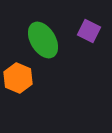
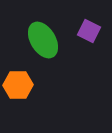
orange hexagon: moved 7 px down; rotated 24 degrees counterclockwise
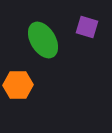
purple square: moved 2 px left, 4 px up; rotated 10 degrees counterclockwise
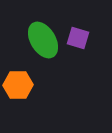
purple square: moved 9 px left, 11 px down
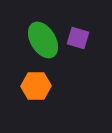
orange hexagon: moved 18 px right, 1 px down
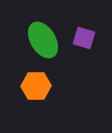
purple square: moved 6 px right
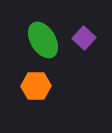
purple square: rotated 25 degrees clockwise
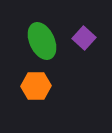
green ellipse: moved 1 px left, 1 px down; rotated 6 degrees clockwise
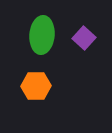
green ellipse: moved 6 px up; rotated 30 degrees clockwise
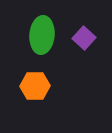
orange hexagon: moved 1 px left
